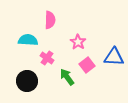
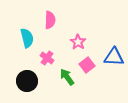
cyan semicircle: moved 1 px left, 2 px up; rotated 72 degrees clockwise
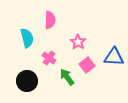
pink cross: moved 2 px right
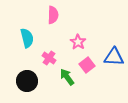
pink semicircle: moved 3 px right, 5 px up
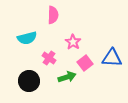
cyan semicircle: rotated 90 degrees clockwise
pink star: moved 5 px left
blue triangle: moved 2 px left, 1 px down
pink square: moved 2 px left, 2 px up
green arrow: rotated 108 degrees clockwise
black circle: moved 2 px right
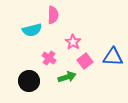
cyan semicircle: moved 5 px right, 8 px up
blue triangle: moved 1 px right, 1 px up
pink square: moved 2 px up
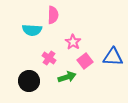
cyan semicircle: rotated 18 degrees clockwise
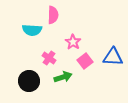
green arrow: moved 4 px left
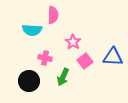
pink cross: moved 4 px left; rotated 24 degrees counterclockwise
green arrow: rotated 132 degrees clockwise
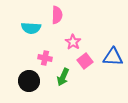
pink semicircle: moved 4 px right
cyan semicircle: moved 1 px left, 2 px up
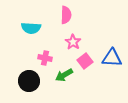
pink semicircle: moved 9 px right
blue triangle: moved 1 px left, 1 px down
green arrow: moved 1 px right, 2 px up; rotated 36 degrees clockwise
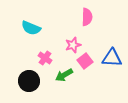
pink semicircle: moved 21 px right, 2 px down
cyan semicircle: rotated 18 degrees clockwise
pink star: moved 3 px down; rotated 21 degrees clockwise
pink cross: rotated 24 degrees clockwise
